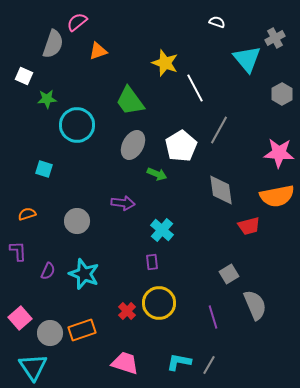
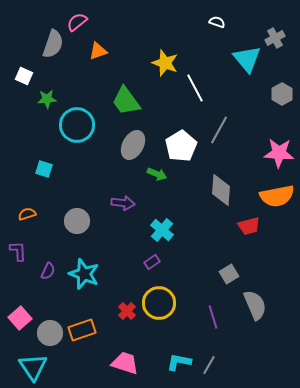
green trapezoid at (130, 101): moved 4 px left
gray diamond at (221, 190): rotated 12 degrees clockwise
purple rectangle at (152, 262): rotated 63 degrees clockwise
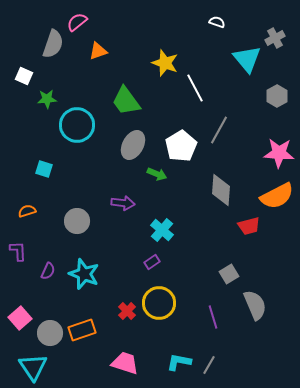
gray hexagon at (282, 94): moved 5 px left, 2 px down
orange semicircle at (277, 196): rotated 16 degrees counterclockwise
orange semicircle at (27, 214): moved 3 px up
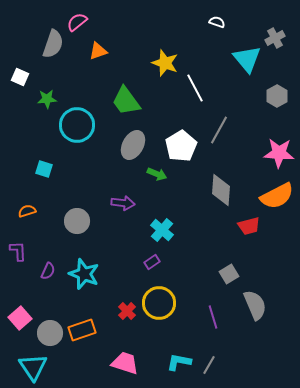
white square at (24, 76): moved 4 px left, 1 px down
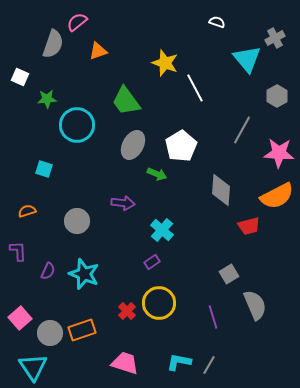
gray line at (219, 130): moved 23 px right
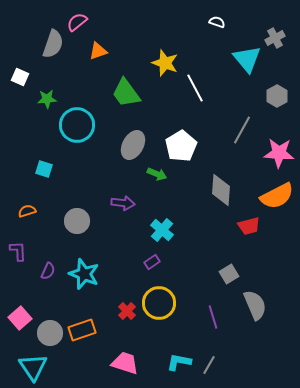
green trapezoid at (126, 101): moved 8 px up
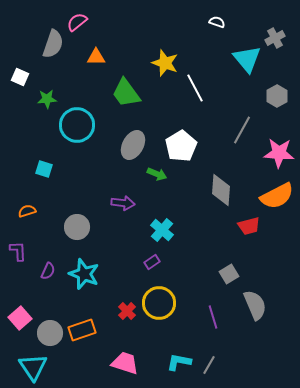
orange triangle at (98, 51): moved 2 px left, 6 px down; rotated 18 degrees clockwise
gray circle at (77, 221): moved 6 px down
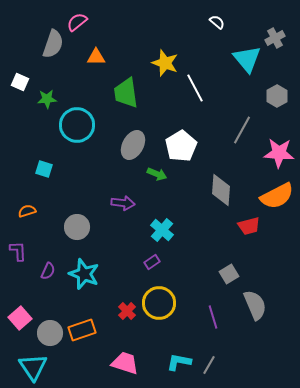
white semicircle at (217, 22): rotated 21 degrees clockwise
white square at (20, 77): moved 5 px down
green trapezoid at (126, 93): rotated 28 degrees clockwise
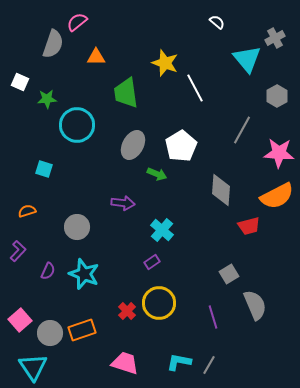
purple L-shape at (18, 251): rotated 45 degrees clockwise
pink square at (20, 318): moved 2 px down
